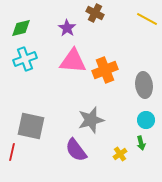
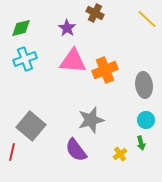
yellow line: rotated 15 degrees clockwise
gray square: rotated 28 degrees clockwise
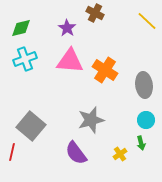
yellow line: moved 2 px down
pink triangle: moved 3 px left
orange cross: rotated 35 degrees counterclockwise
purple semicircle: moved 3 px down
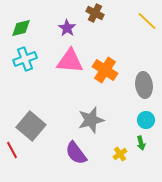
red line: moved 2 px up; rotated 42 degrees counterclockwise
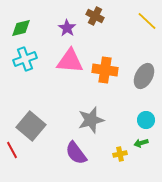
brown cross: moved 3 px down
orange cross: rotated 25 degrees counterclockwise
gray ellipse: moved 9 px up; rotated 35 degrees clockwise
green arrow: rotated 88 degrees clockwise
yellow cross: rotated 24 degrees clockwise
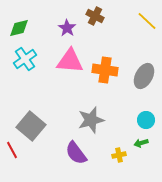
green diamond: moved 2 px left
cyan cross: rotated 15 degrees counterclockwise
yellow cross: moved 1 px left, 1 px down
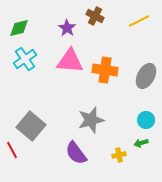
yellow line: moved 8 px left; rotated 70 degrees counterclockwise
gray ellipse: moved 2 px right
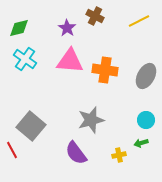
cyan cross: rotated 20 degrees counterclockwise
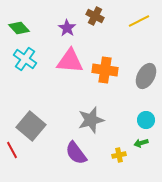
green diamond: rotated 60 degrees clockwise
